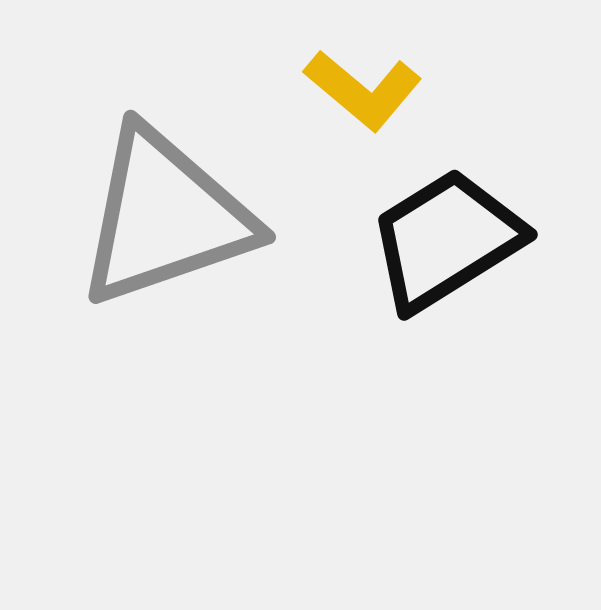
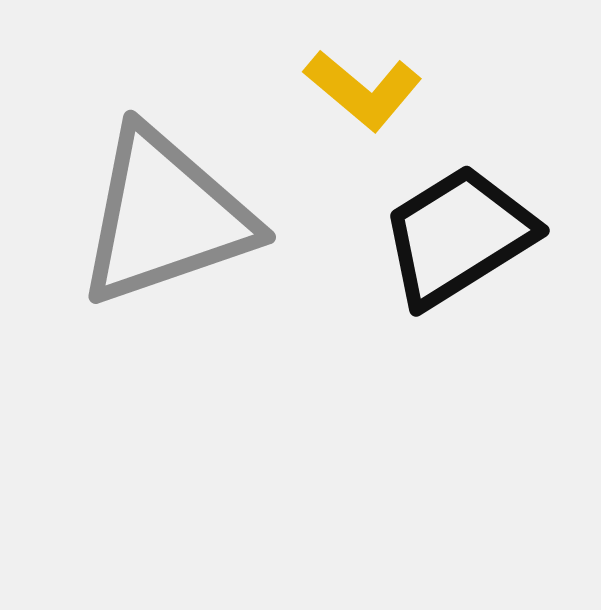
black trapezoid: moved 12 px right, 4 px up
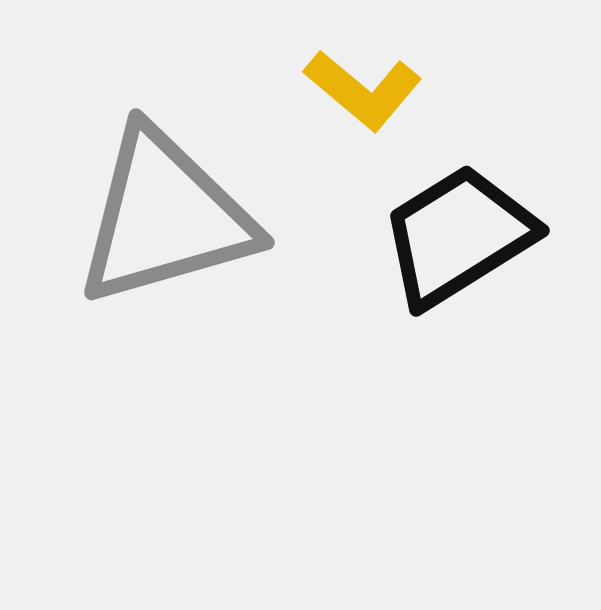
gray triangle: rotated 3 degrees clockwise
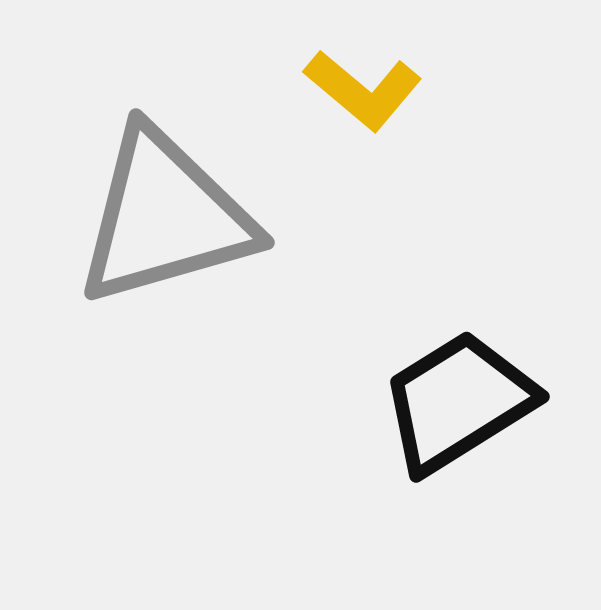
black trapezoid: moved 166 px down
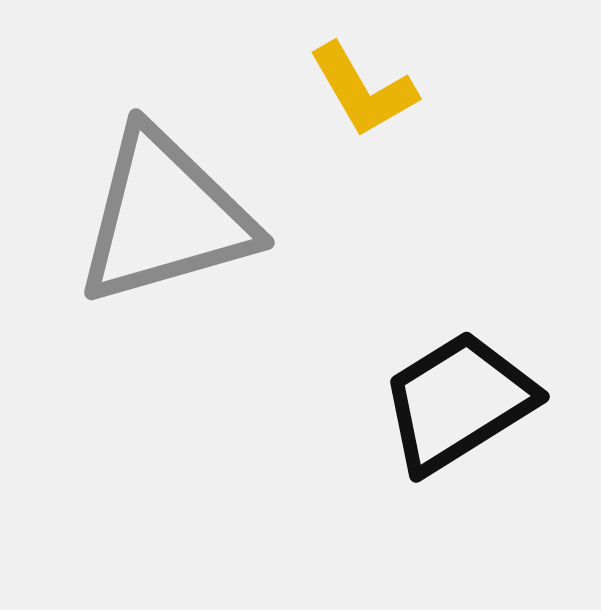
yellow L-shape: rotated 20 degrees clockwise
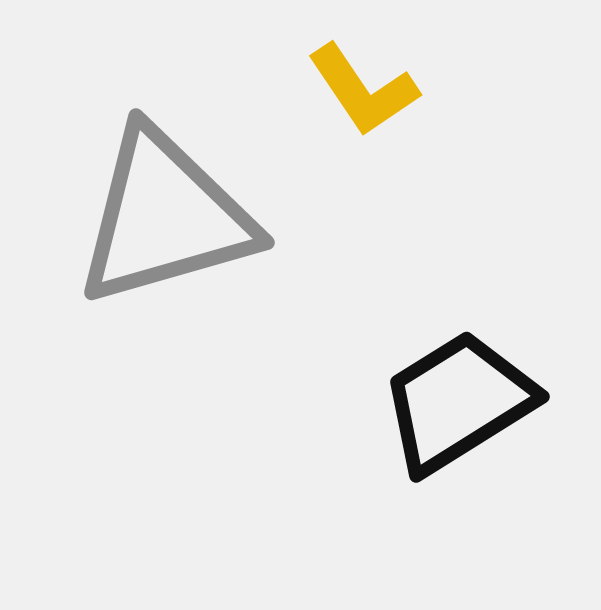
yellow L-shape: rotated 4 degrees counterclockwise
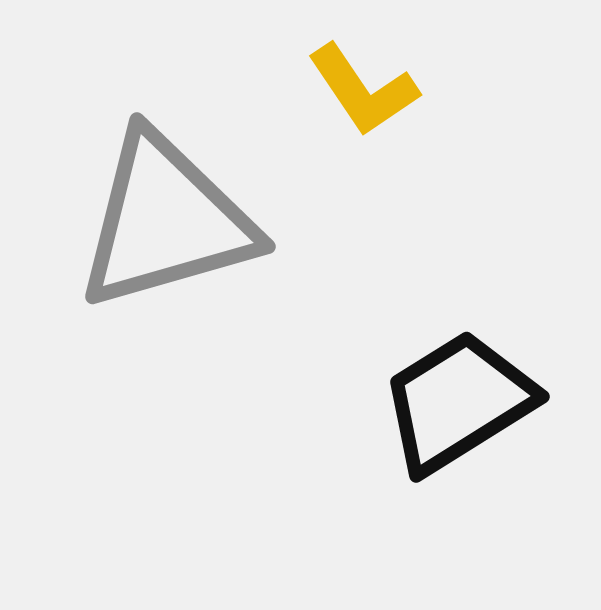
gray triangle: moved 1 px right, 4 px down
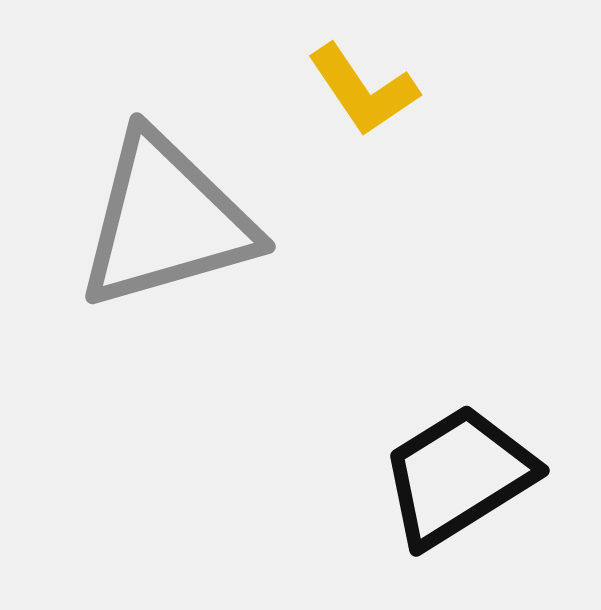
black trapezoid: moved 74 px down
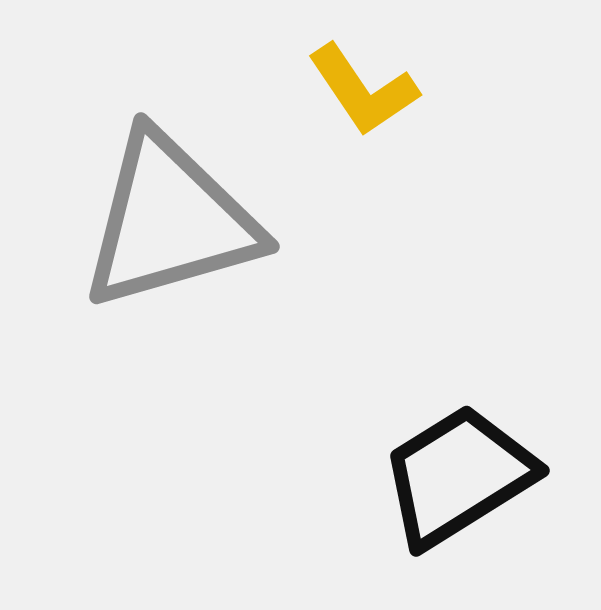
gray triangle: moved 4 px right
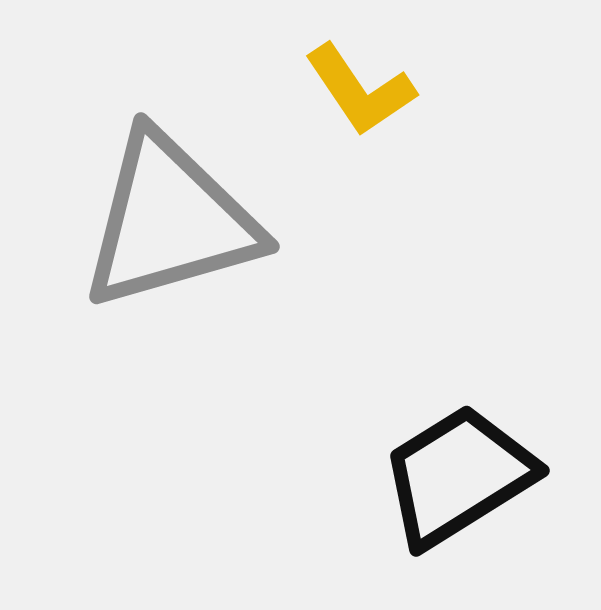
yellow L-shape: moved 3 px left
